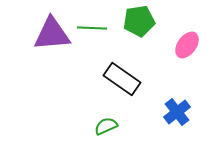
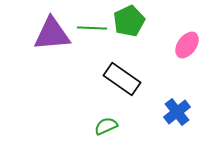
green pentagon: moved 10 px left; rotated 16 degrees counterclockwise
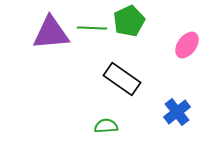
purple triangle: moved 1 px left, 1 px up
green semicircle: rotated 20 degrees clockwise
